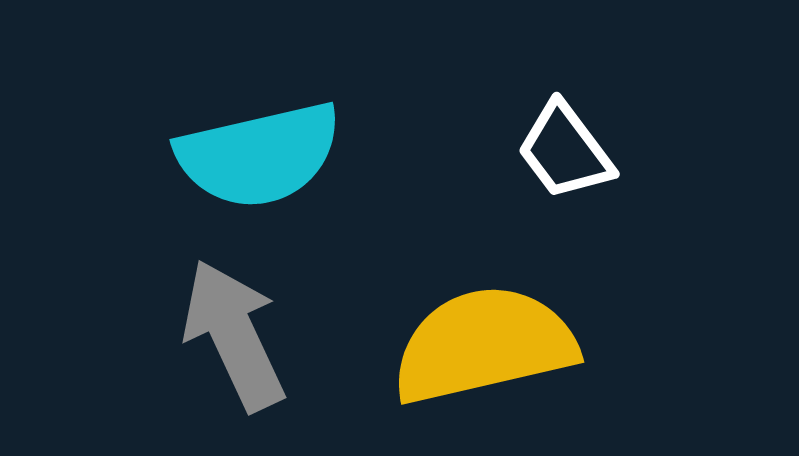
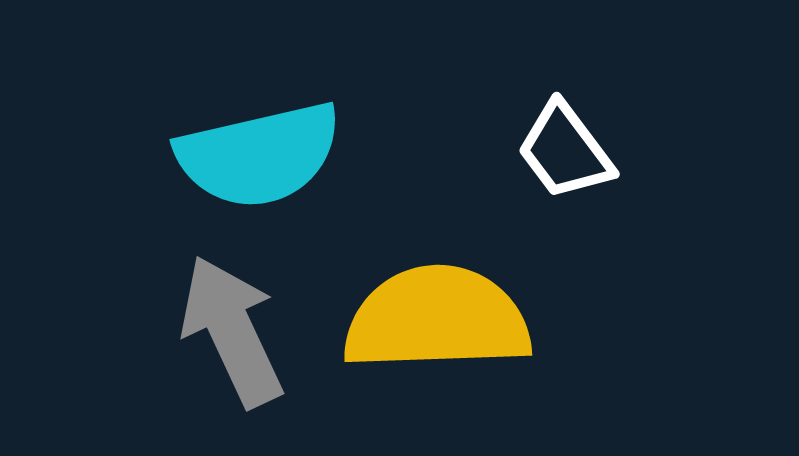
gray arrow: moved 2 px left, 4 px up
yellow semicircle: moved 47 px left, 26 px up; rotated 11 degrees clockwise
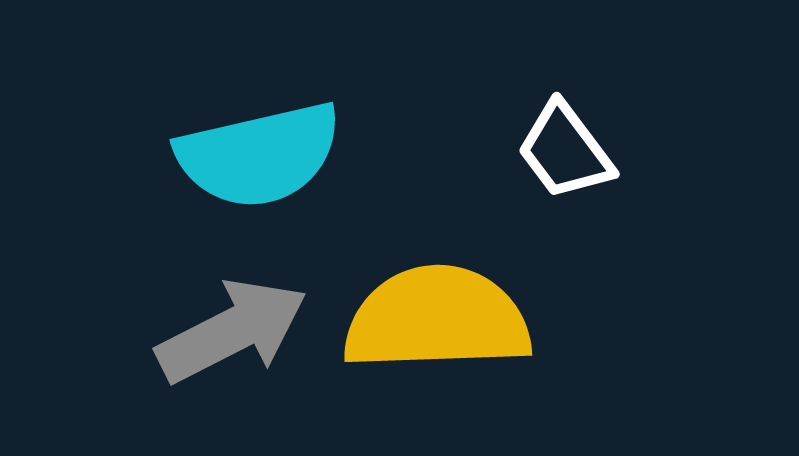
gray arrow: rotated 88 degrees clockwise
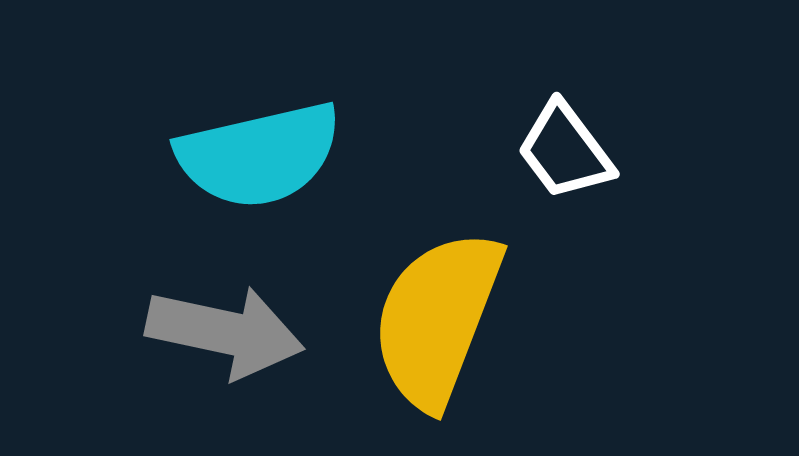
yellow semicircle: rotated 67 degrees counterclockwise
gray arrow: moved 7 px left, 1 px down; rotated 39 degrees clockwise
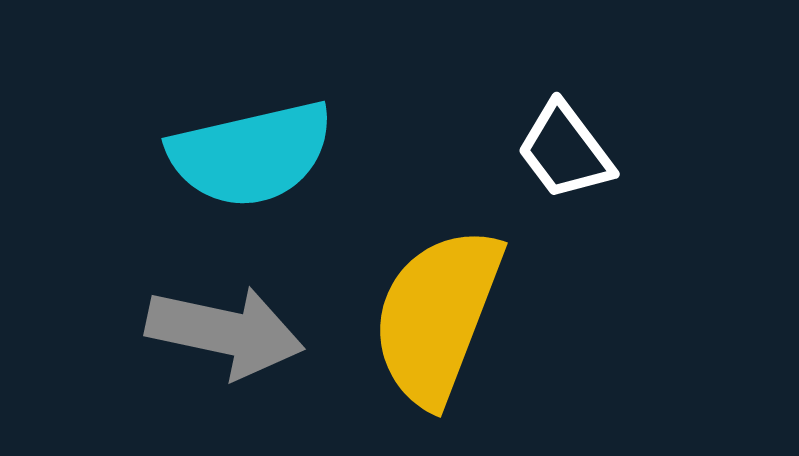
cyan semicircle: moved 8 px left, 1 px up
yellow semicircle: moved 3 px up
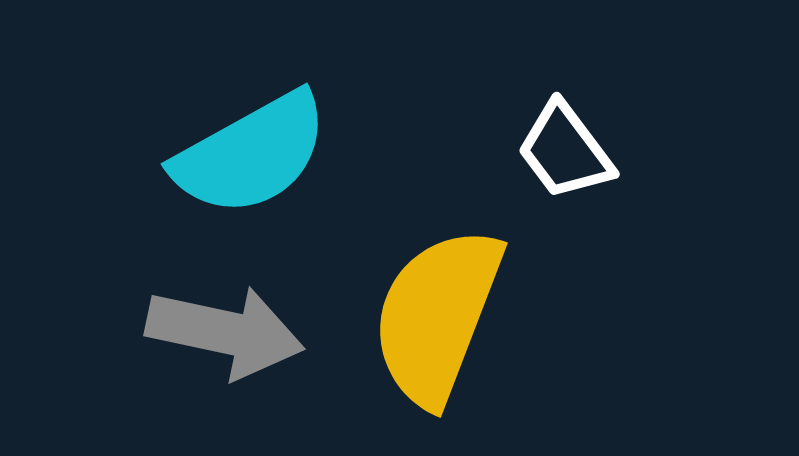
cyan semicircle: rotated 16 degrees counterclockwise
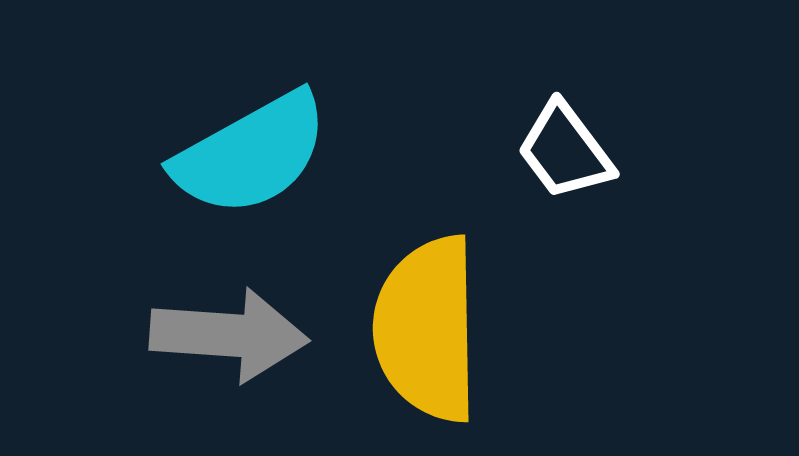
yellow semicircle: moved 10 px left, 13 px down; rotated 22 degrees counterclockwise
gray arrow: moved 4 px right, 3 px down; rotated 8 degrees counterclockwise
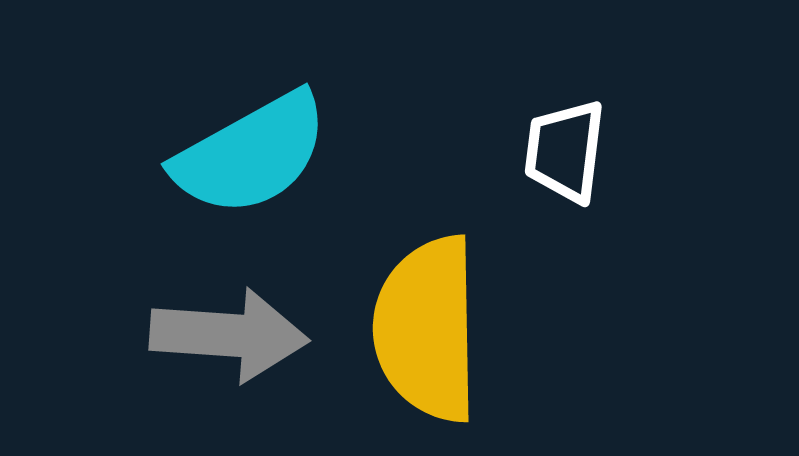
white trapezoid: rotated 44 degrees clockwise
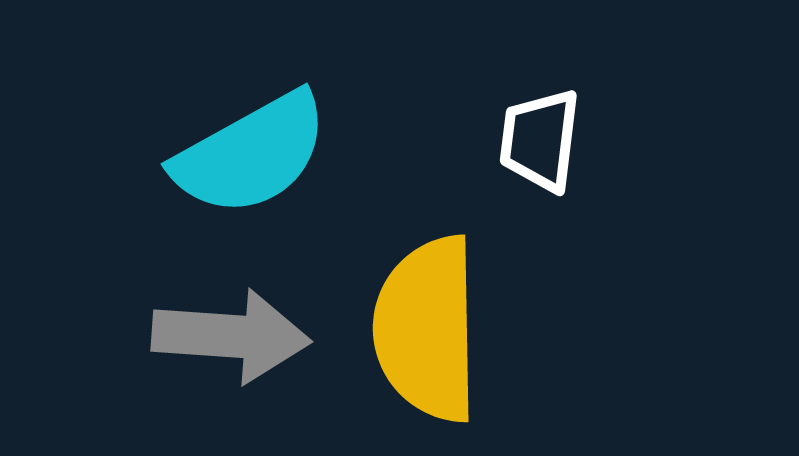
white trapezoid: moved 25 px left, 11 px up
gray arrow: moved 2 px right, 1 px down
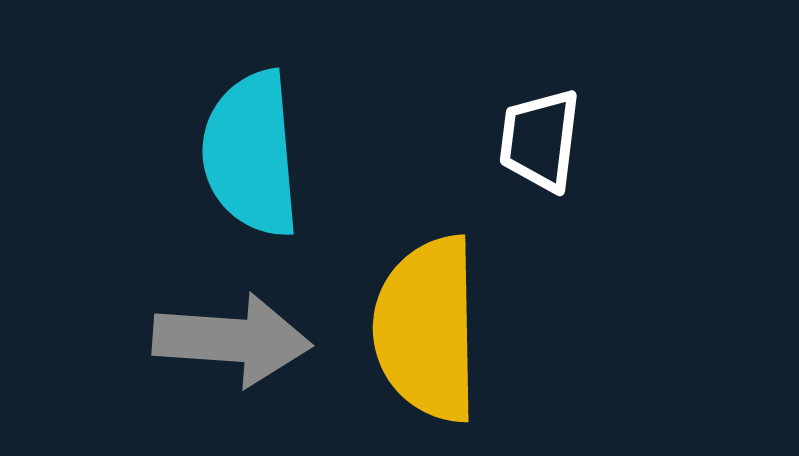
cyan semicircle: rotated 114 degrees clockwise
gray arrow: moved 1 px right, 4 px down
